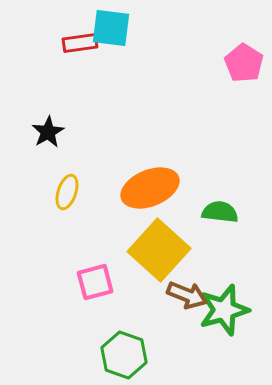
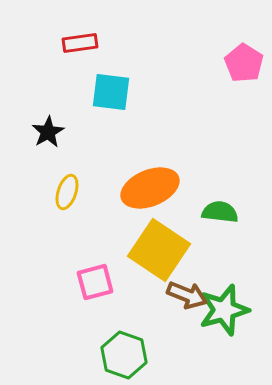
cyan square: moved 64 px down
yellow square: rotated 8 degrees counterclockwise
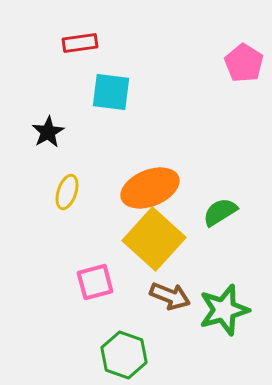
green semicircle: rotated 39 degrees counterclockwise
yellow square: moved 5 px left, 11 px up; rotated 8 degrees clockwise
brown arrow: moved 17 px left, 1 px down
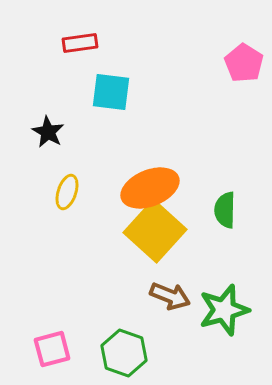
black star: rotated 12 degrees counterclockwise
green semicircle: moved 5 px right, 2 px up; rotated 57 degrees counterclockwise
yellow square: moved 1 px right, 8 px up
pink square: moved 43 px left, 67 px down
green hexagon: moved 2 px up
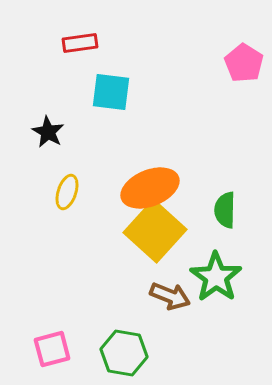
green star: moved 8 px left, 33 px up; rotated 21 degrees counterclockwise
green hexagon: rotated 9 degrees counterclockwise
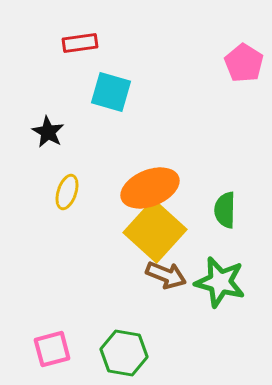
cyan square: rotated 9 degrees clockwise
green star: moved 4 px right, 5 px down; rotated 21 degrees counterclockwise
brown arrow: moved 4 px left, 21 px up
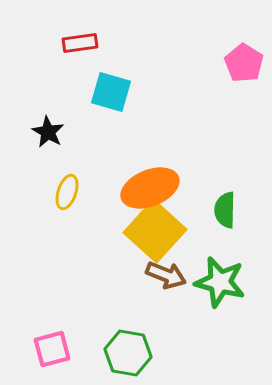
green hexagon: moved 4 px right
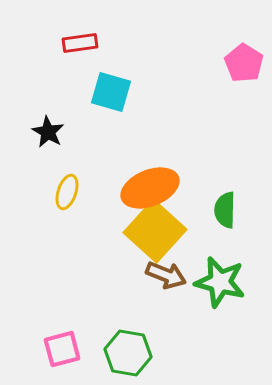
pink square: moved 10 px right
